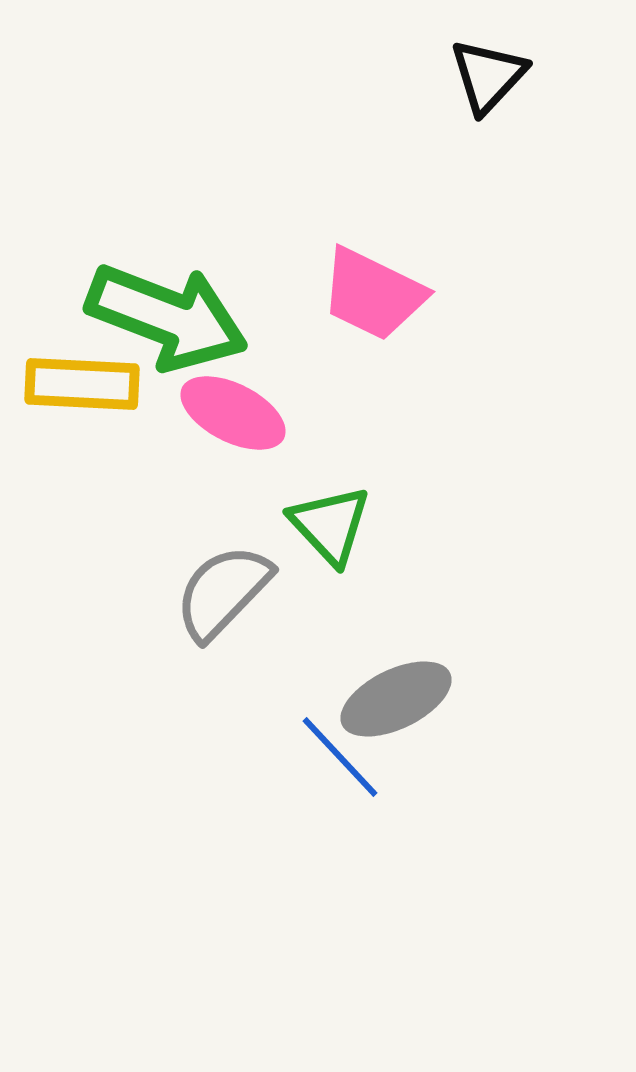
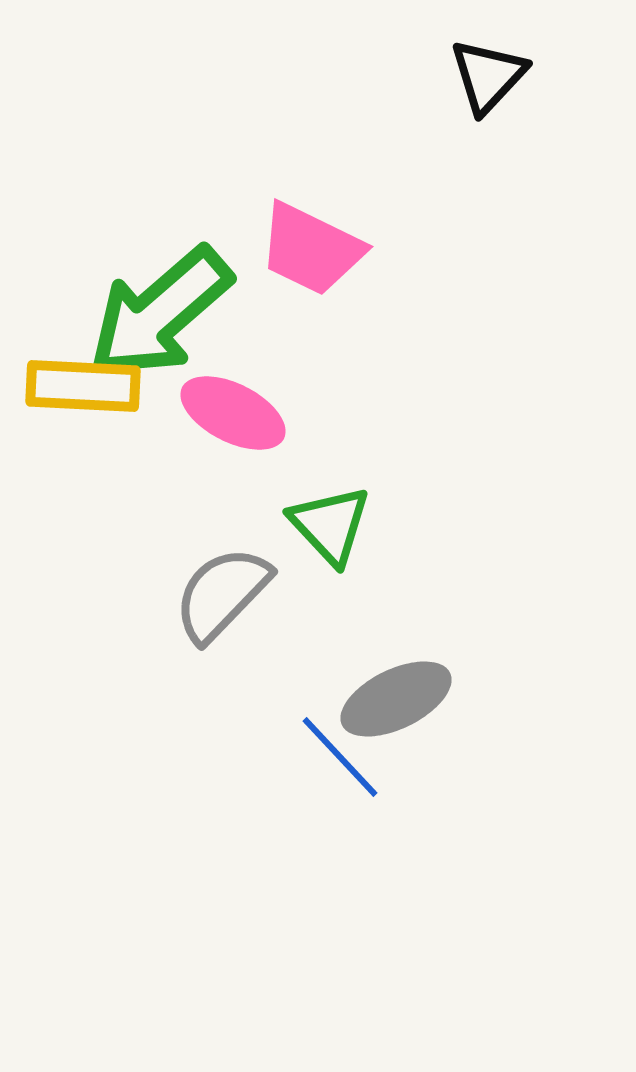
pink trapezoid: moved 62 px left, 45 px up
green arrow: moved 7 px left, 4 px up; rotated 118 degrees clockwise
yellow rectangle: moved 1 px right, 2 px down
gray semicircle: moved 1 px left, 2 px down
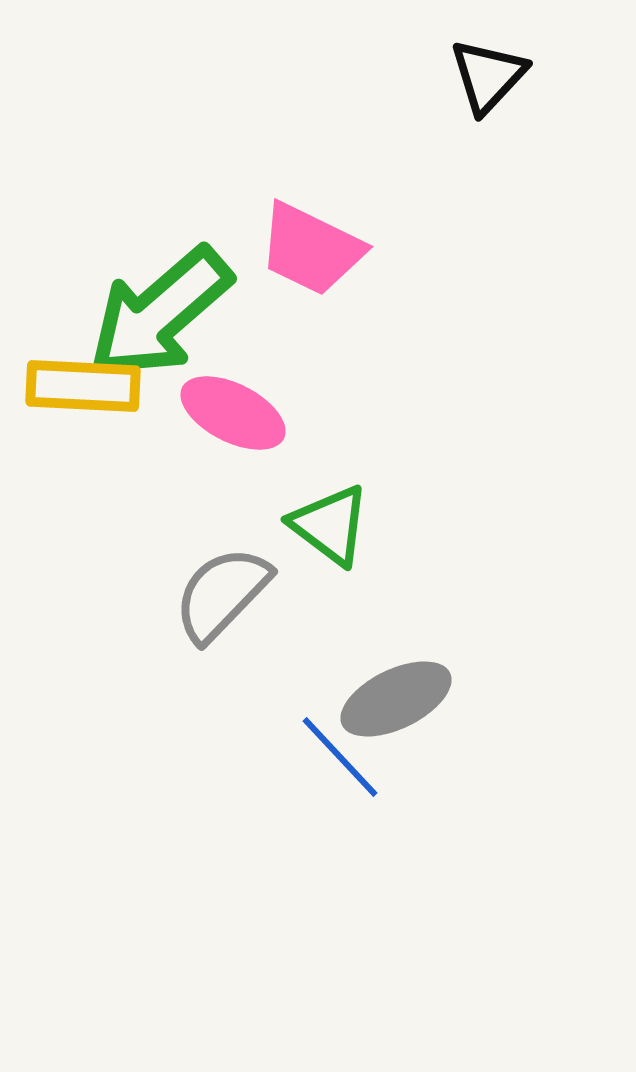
green triangle: rotated 10 degrees counterclockwise
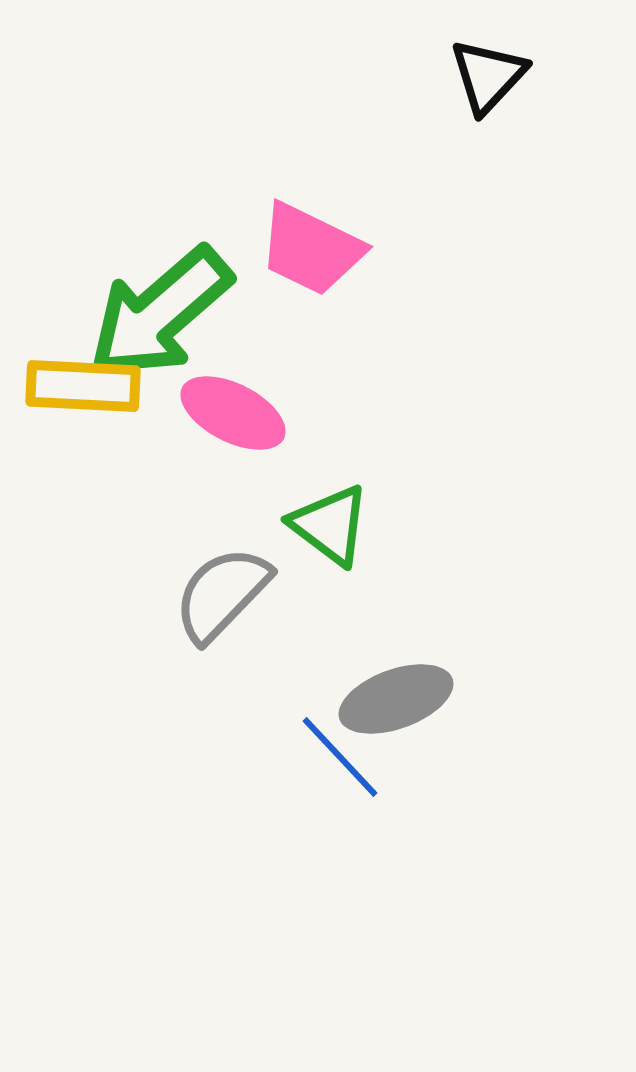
gray ellipse: rotated 6 degrees clockwise
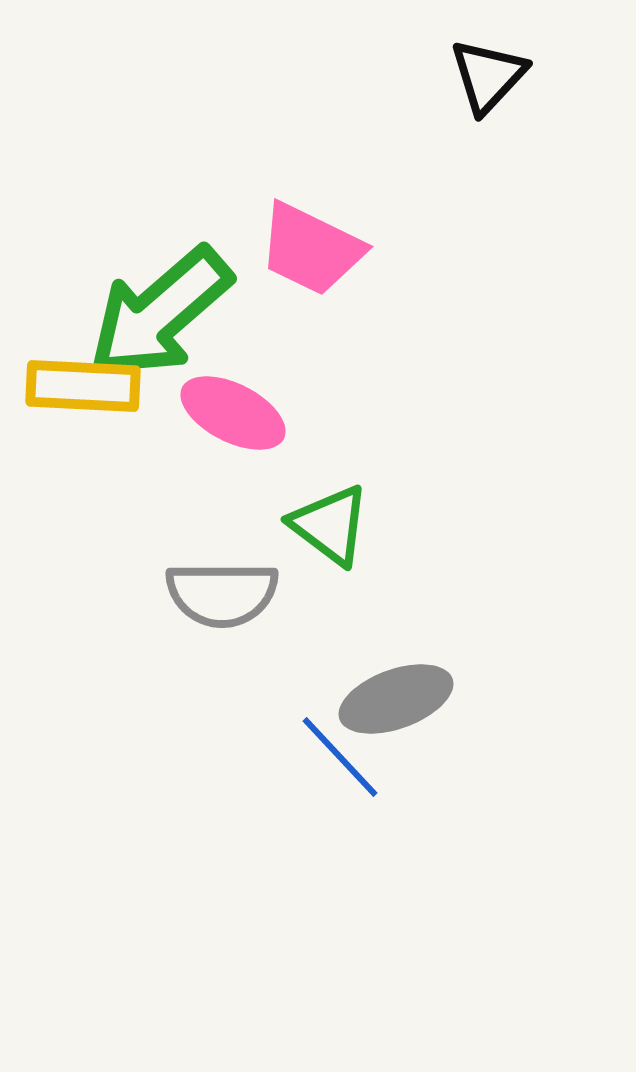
gray semicircle: rotated 134 degrees counterclockwise
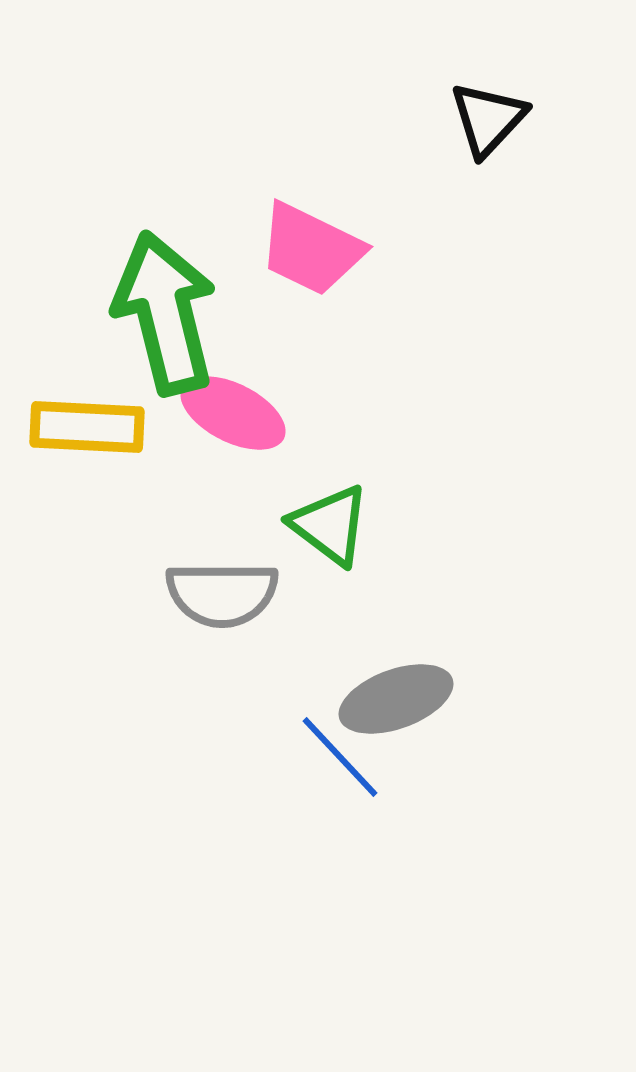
black triangle: moved 43 px down
green arrow: moved 5 px right; rotated 117 degrees clockwise
yellow rectangle: moved 4 px right, 41 px down
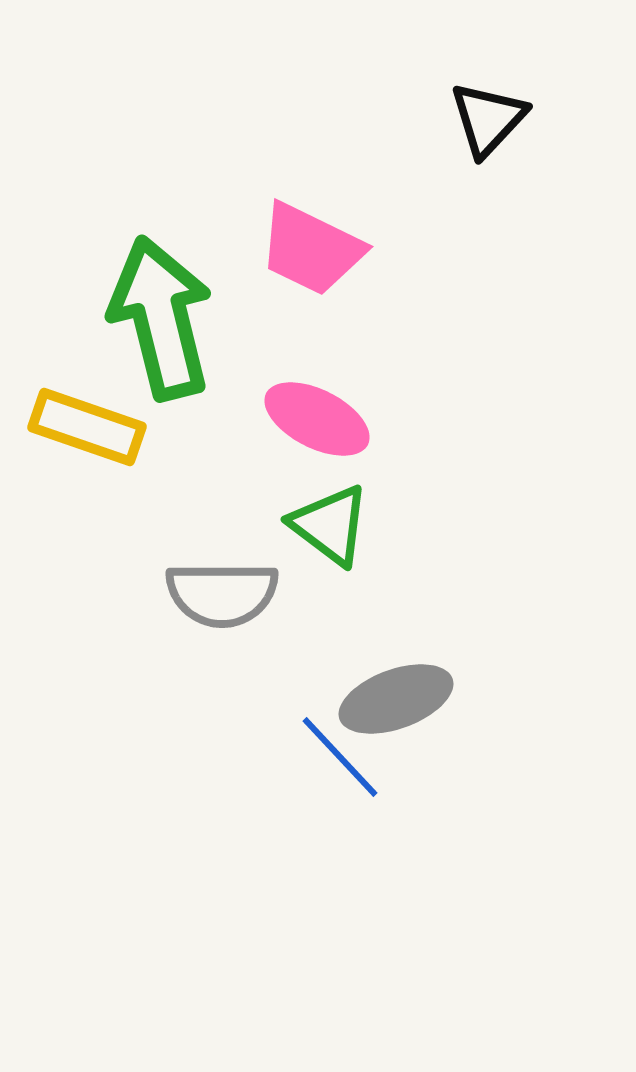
green arrow: moved 4 px left, 5 px down
pink ellipse: moved 84 px right, 6 px down
yellow rectangle: rotated 16 degrees clockwise
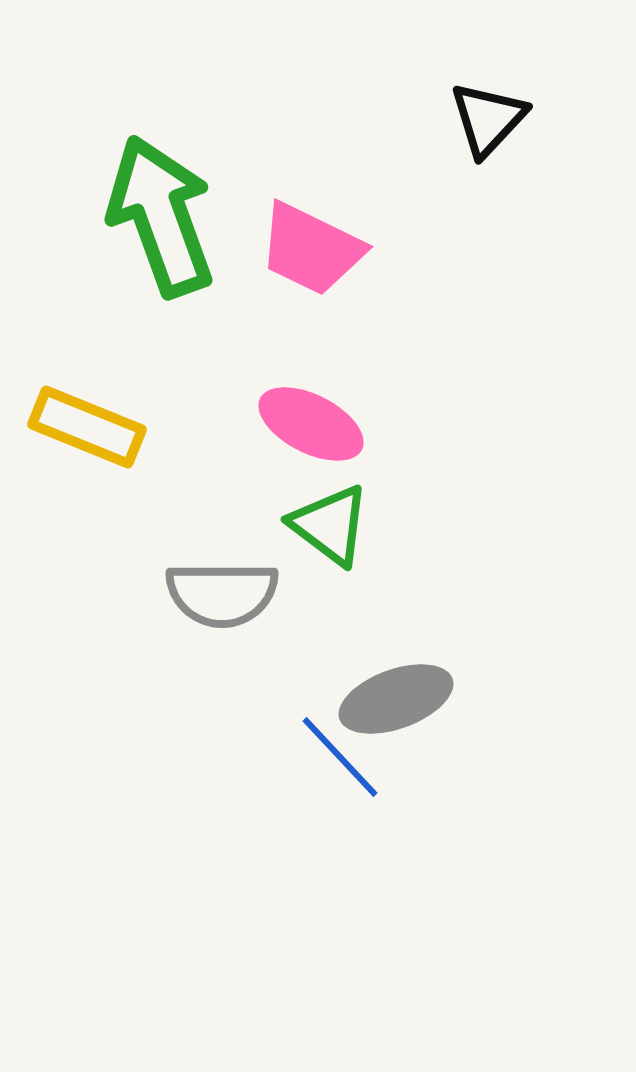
green arrow: moved 102 px up; rotated 6 degrees counterclockwise
pink ellipse: moved 6 px left, 5 px down
yellow rectangle: rotated 3 degrees clockwise
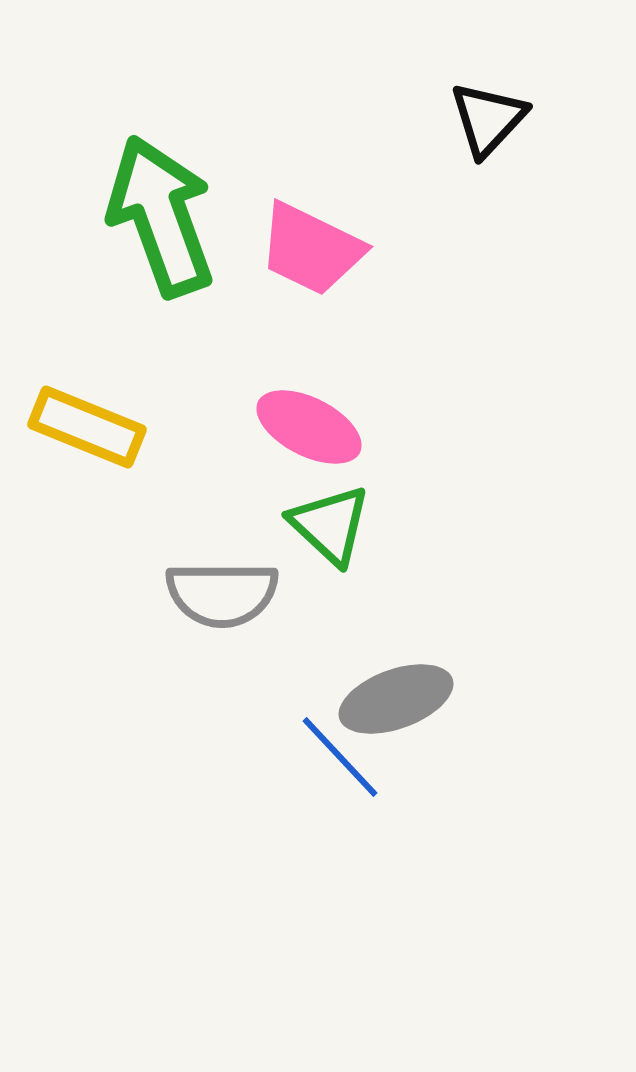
pink ellipse: moved 2 px left, 3 px down
green triangle: rotated 6 degrees clockwise
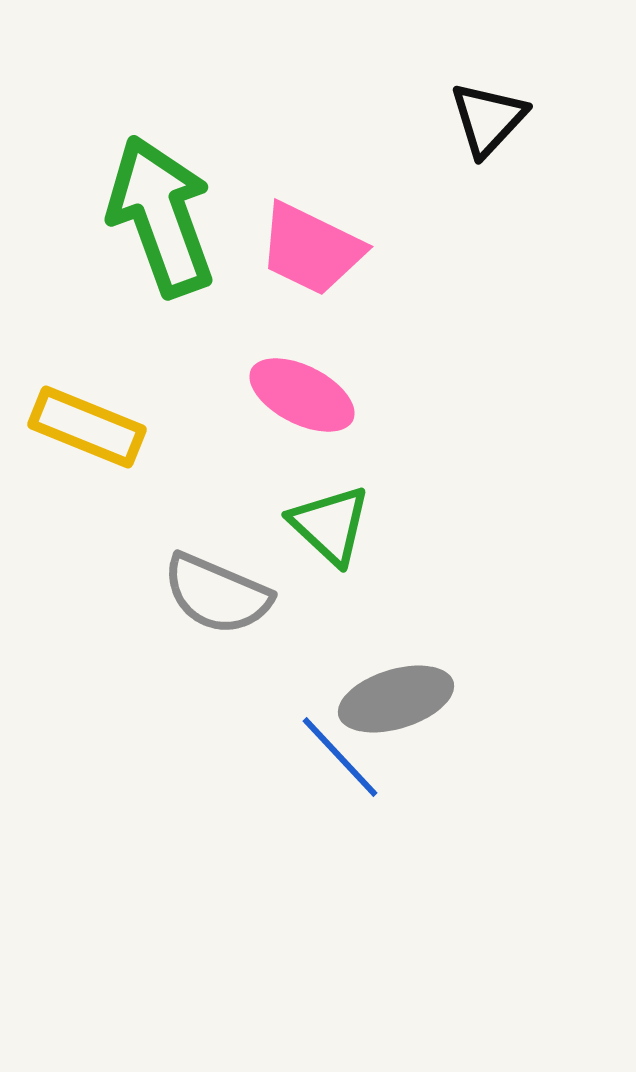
pink ellipse: moved 7 px left, 32 px up
gray semicircle: moved 5 px left; rotated 23 degrees clockwise
gray ellipse: rotated 3 degrees clockwise
